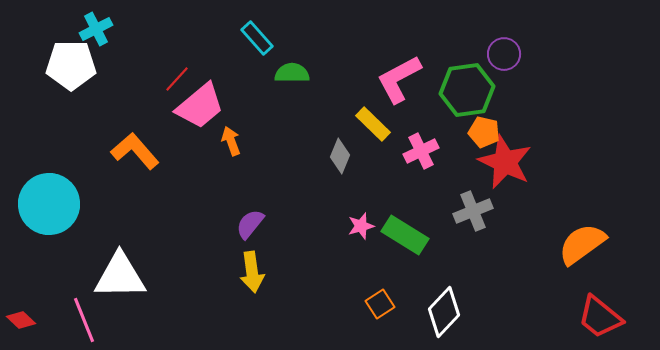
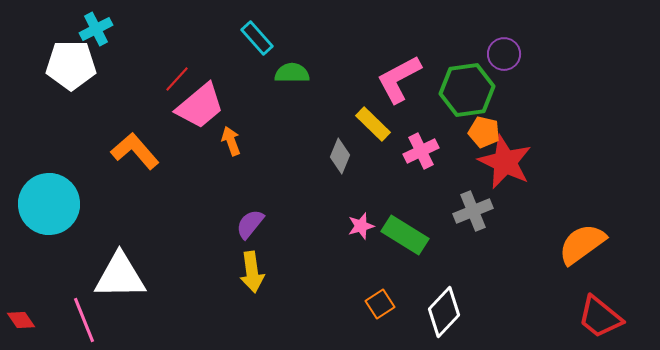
red diamond: rotated 12 degrees clockwise
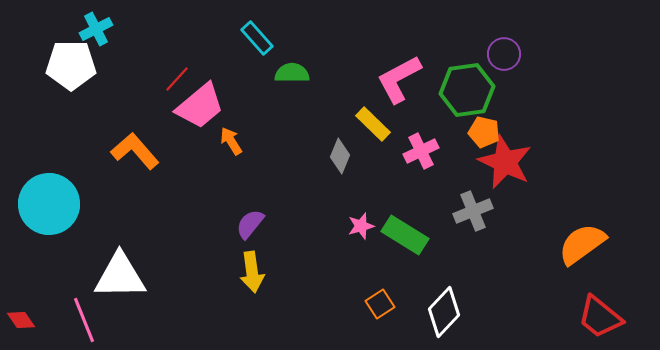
orange arrow: rotated 12 degrees counterclockwise
